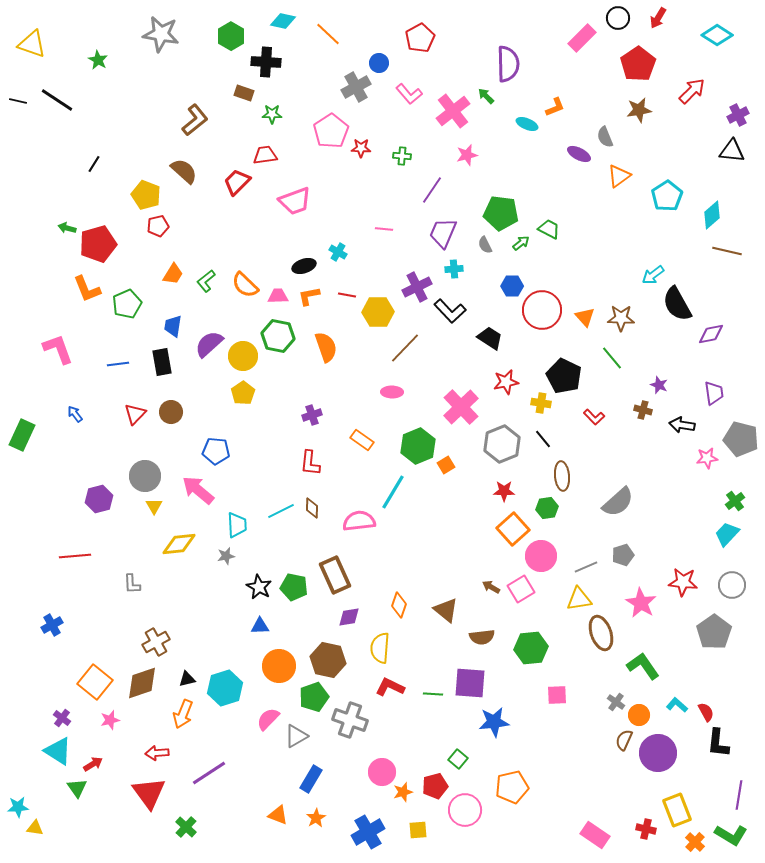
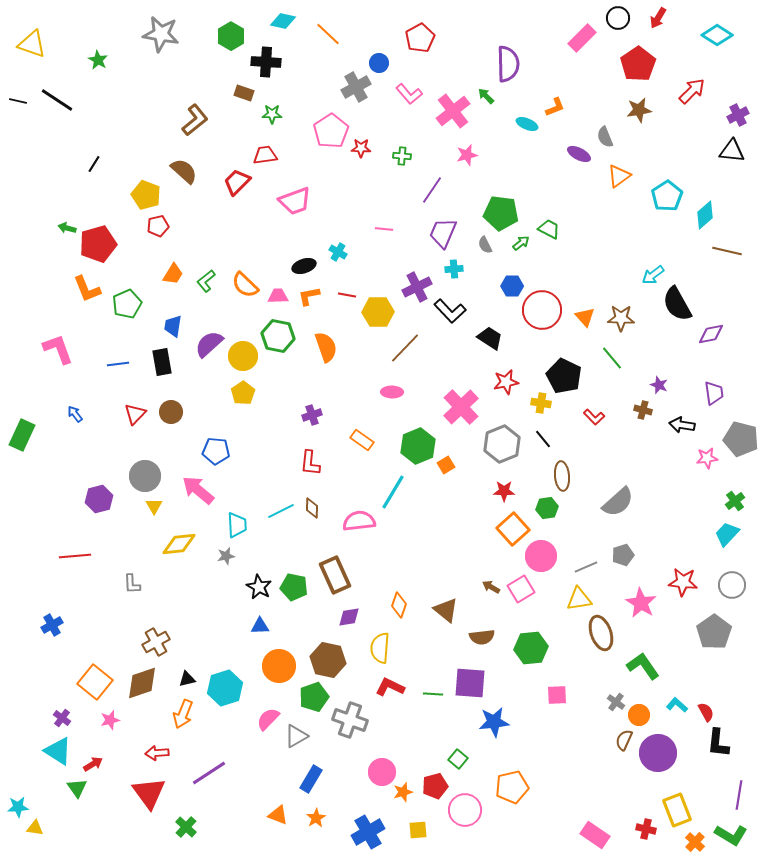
cyan diamond at (712, 215): moved 7 px left
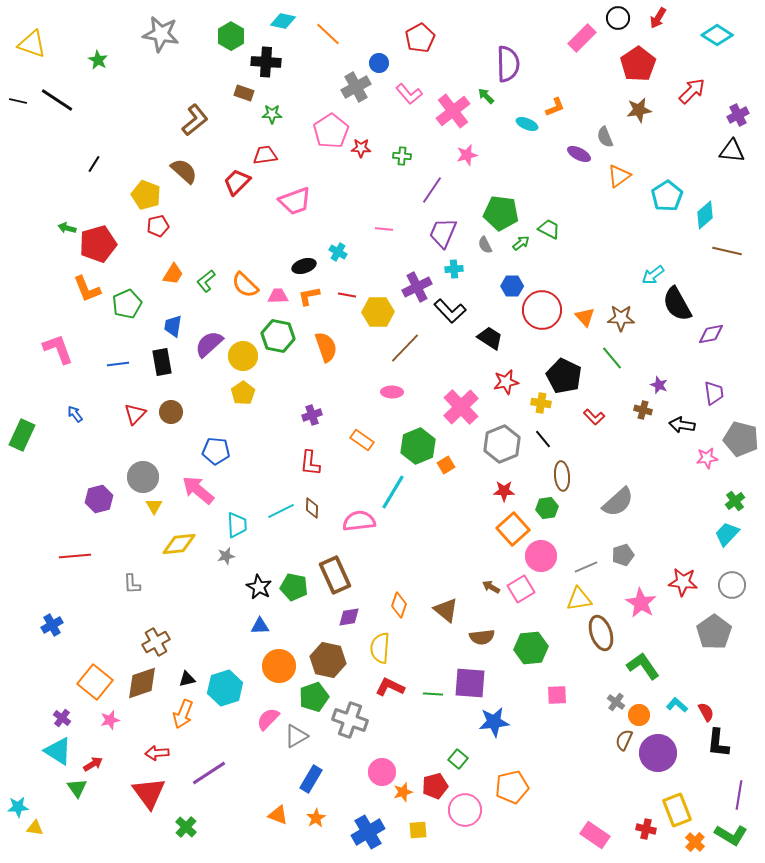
gray circle at (145, 476): moved 2 px left, 1 px down
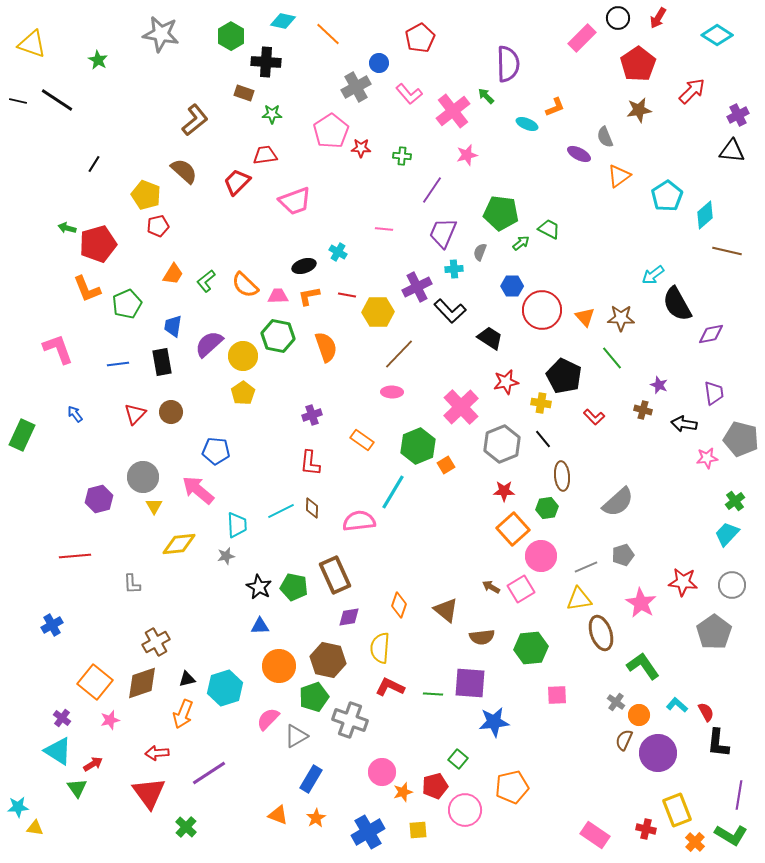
gray semicircle at (485, 245): moved 5 px left, 7 px down; rotated 48 degrees clockwise
brown line at (405, 348): moved 6 px left, 6 px down
black arrow at (682, 425): moved 2 px right, 1 px up
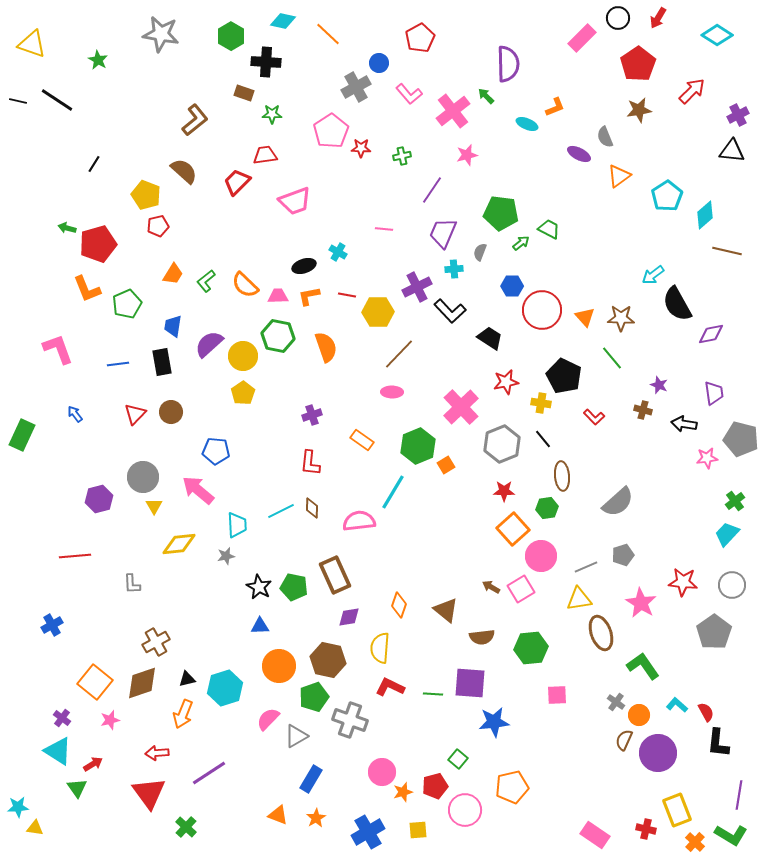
green cross at (402, 156): rotated 18 degrees counterclockwise
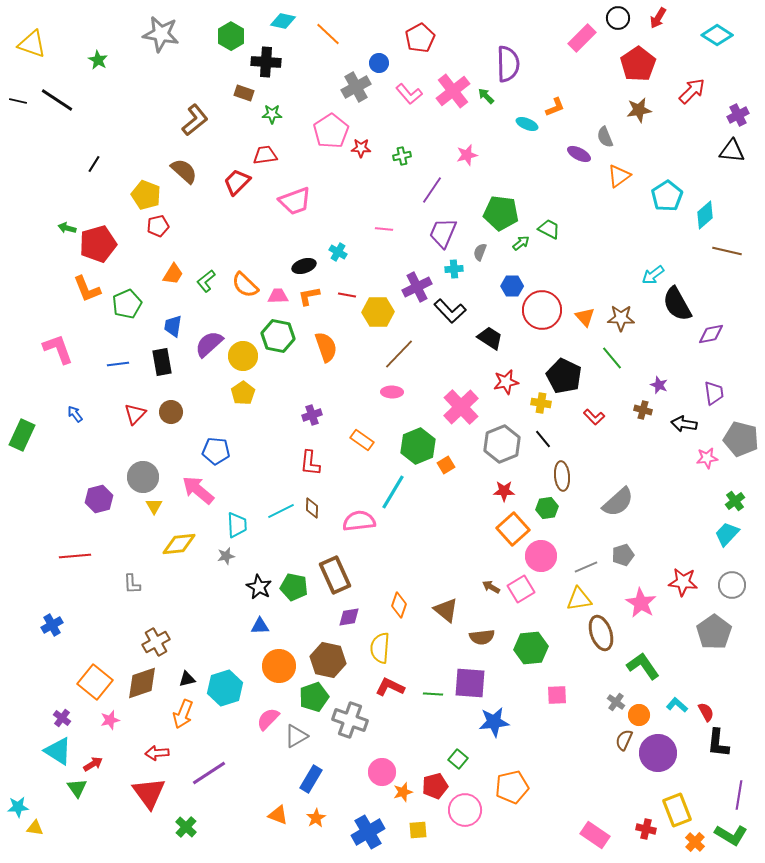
pink cross at (453, 111): moved 20 px up
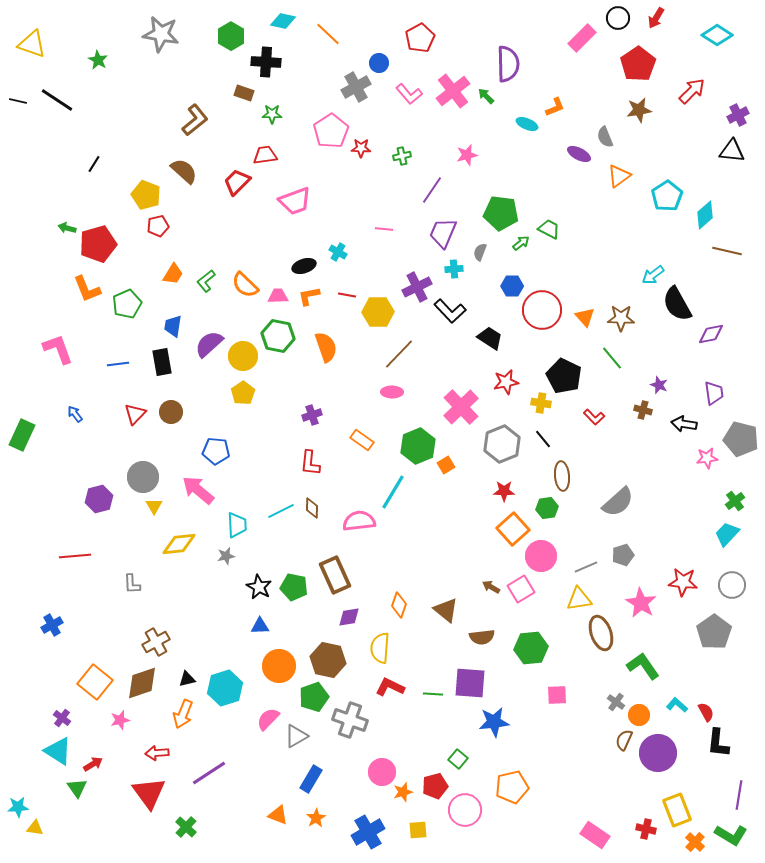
red arrow at (658, 18): moved 2 px left
pink star at (110, 720): moved 10 px right
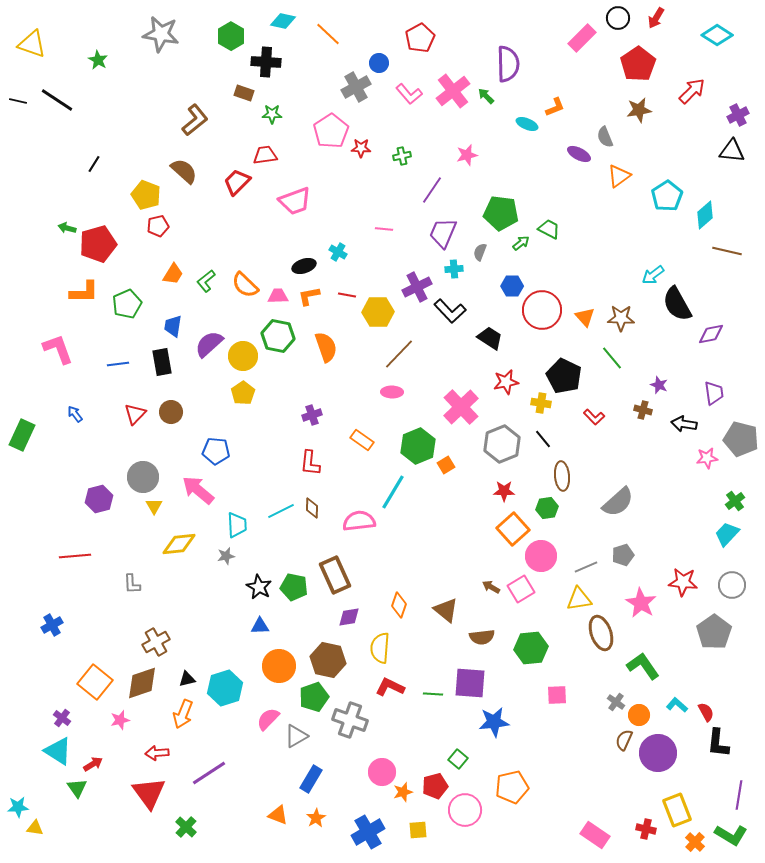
orange L-shape at (87, 289): moved 3 px left, 3 px down; rotated 68 degrees counterclockwise
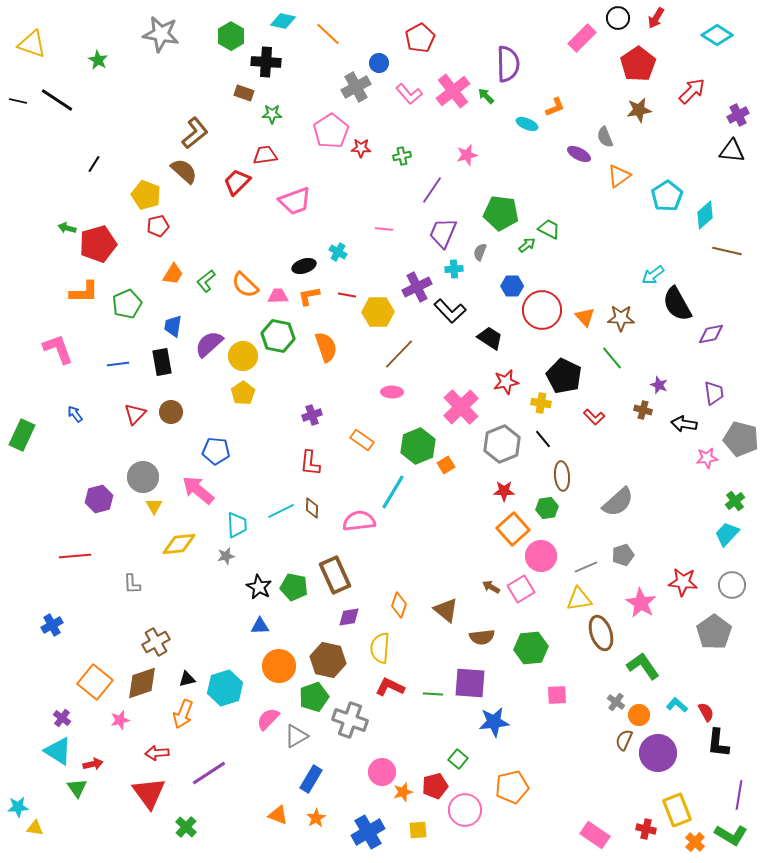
brown L-shape at (195, 120): moved 13 px down
green arrow at (521, 243): moved 6 px right, 2 px down
red arrow at (93, 764): rotated 18 degrees clockwise
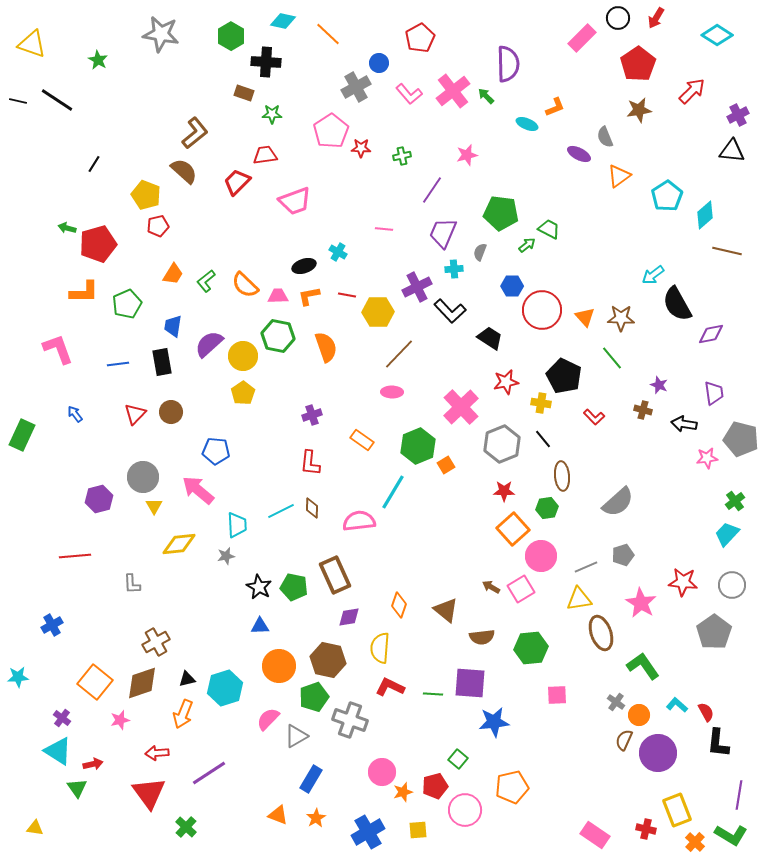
cyan star at (18, 807): moved 130 px up
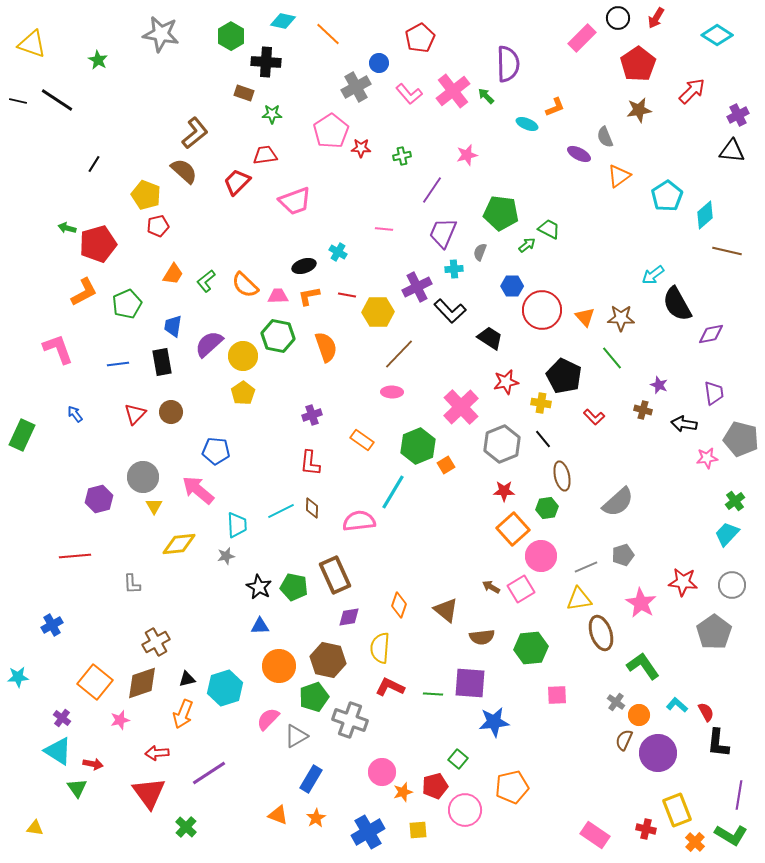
orange L-shape at (84, 292): rotated 28 degrees counterclockwise
brown ellipse at (562, 476): rotated 8 degrees counterclockwise
red arrow at (93, 764): rotated 24 degrees clockwise
